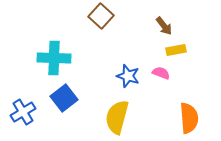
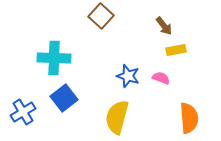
pink semicircle: moved 5 px down
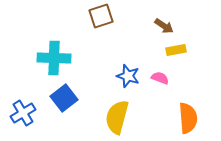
brown square: rotated 30 degrees clockwise
brown arrow: rotated 18 degrees counterclockwise
pink semicircle: moved 1 px left
blue cross: moved 1 px down
orange semicircle: moved 1 px left
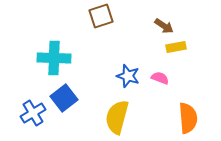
yellow rectangle: moved 3 px up
blue cross: moved 10 px right
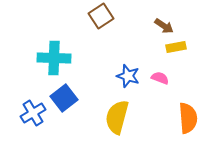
brown square: rotated 15 degrees counterclockwise
